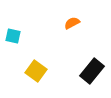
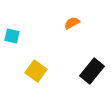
cyan square: moved 1 px left
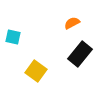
cyan square: moved 1 px right, 1 px down
black rectangle: moved 12 px left, 17 px up
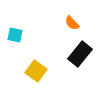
orange semicircle: rotated 105 degrees counterclockwise
cyan square: moved 2 px right, 2 px up
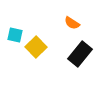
orange semicircle: rotated 14 degrees counterclockwise
yellow square: moved 24 px up; rotated 10 degrees clockwise
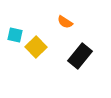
orange semicircle: moved 7 px left, 1 px up
black rectangle: moved 2 px down
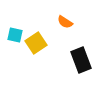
yellow square: moved 4 px up; rotated 10 degrees clockwise
black rectangle: moved 1 px right, 4 px down; rotated 60 degrees counterclockwise
